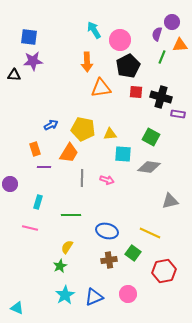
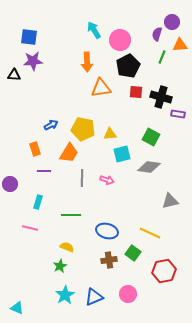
cyan square at (123, 154): moved 1 px left; rotated 18 degrees counterclockwise
purple line at (44, 167): moved 4 px down
yellow semicircle at (67, 247): rotated 80 degrees clockwise
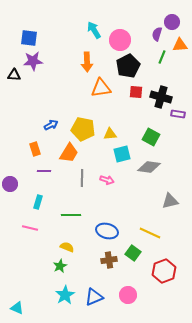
blue square at (29, 37): moved 1 px down
red hexagon at (164, 271): rotated 10 degrees counterclockwise
pink circle at (128, 294): moved 1 px down
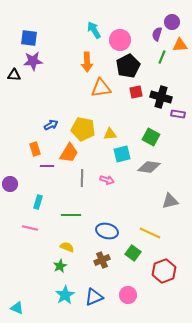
red square at (136, 92): rotated 16 degrees counterclockwise
purple line at (44, 171): moved 3 px right, 5 px up
brown cross at (109, 260): moved 7 px left; rotated 14 degrees counterclockwise
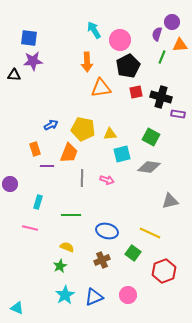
orange trapezoid at (69, 153): rotated 10 degrees counterclockwise
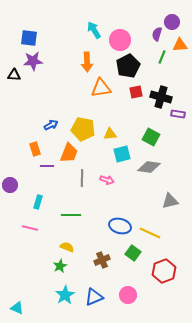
purple circle at (10, 184): moved 1 px down
blue ellipse at (107, 231): moved 13 px right, 5 px up
